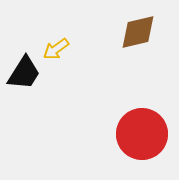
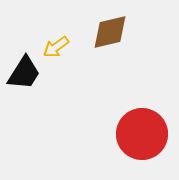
brown diamond: moved 28 px left
yellow arrow: moved 2 px up
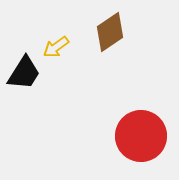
brown diamond: rotated 21 degrees counterclockwise
red circle: moved 1 px left, 2 px down
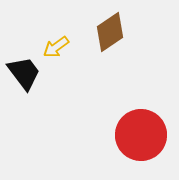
black trapezoid: rotated 69 degrees counterclockwise
red circle: moved 1 px up
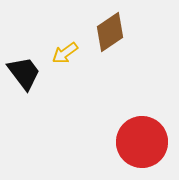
yellow arrow: moved 9 px right, 6 px down
red circle: moved 1 px right, 7 px down
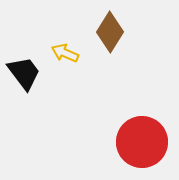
brown diamond: rotated 24 degrees counterclockwise
yellow arrow: rotated 60 degrees clockwise
